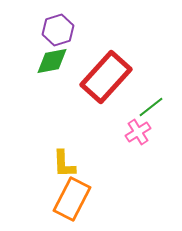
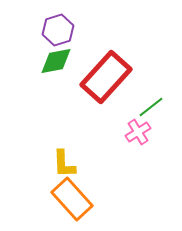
green diamond: moved 4 px right
orange rectangle: rotated 69 degrees counterclockwise
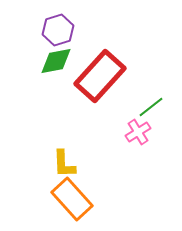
red rectangle: moved 6 px left, 1 px up
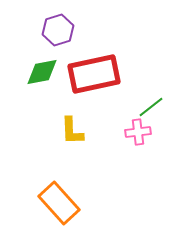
green diamond: moved 14 px left, 11 px down
red rectangle: moved 6 px left, 2 px up; rotated 36 degrees clockwise
pink cross: rotated 25 degrees clockwise
yellow L-shape: moved 8 px right, 33 px up
orange rectangle: moved 13 px left, 4 px down
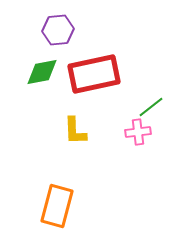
purple hexagon: rotated 12 degrees clockwise
yellow L-shape: moved 3 px right
orange rectangle: moved 2 px left, 3 px down; rotated 57 degrees clockwise
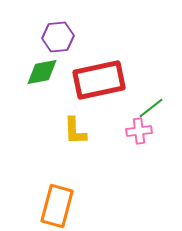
purple hexagon: moved 7 px down
red rectangle: moved 5 px right, 6 px down
green line: moved 1 px down
pink cross: moved 1 px right, 1 px up
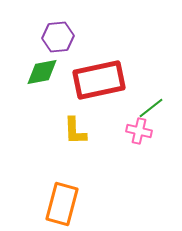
pink cross: rotated 20 degrees clockwise
orange rectangle: moved 5 px right, 2 px up
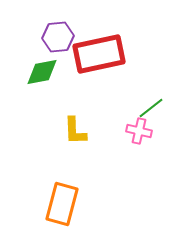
red rectangle: moved 26 px up
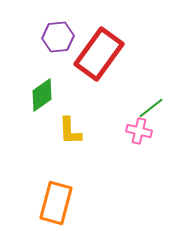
red rectangle: rotated 42 degrees counterclockwise
green diamond: moved 23 px down; rotated 24 degrees counterclockwise
yellow L-shape: moved 5 px left
orange rectangle: moved 6 px left, 1 px up
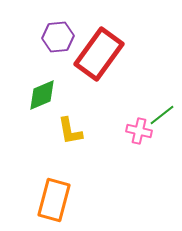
green diamond: rotated 12 degrees clockwise
green line: moved 11 px right, 7 px down
yellow L-shape: rotated 8 degrees counterclockwise
orange rectangle: moved 2 px left, 3 px up
